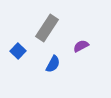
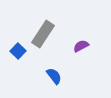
gray rectangle: moved 4 px left, 6 px down
blue semicircle: moved 1 px right, 12 px down; rotated 66 degrees counterclockwise
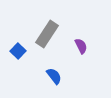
gray rectangle: moved 4 px right
purple semicircle: rotated 91 degrees clockwise
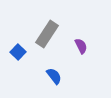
blue square: moved 1 px down
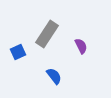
blue square: rotated 21 degrees clockwise
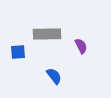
gray rectangle: rotated 56 degrees clockwise
blue square: rotated 21 degrees clockwise
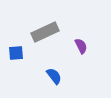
gray rectangle: moved 2 px left, 2 px up; rotated 24 degrees counterclockwise
blue square: moved 2 px left, 1 px down
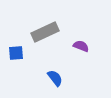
purple semicircle: rotated 42 degrees counterclockwise
blue semicircle: moved 1 px right, 2 px down
